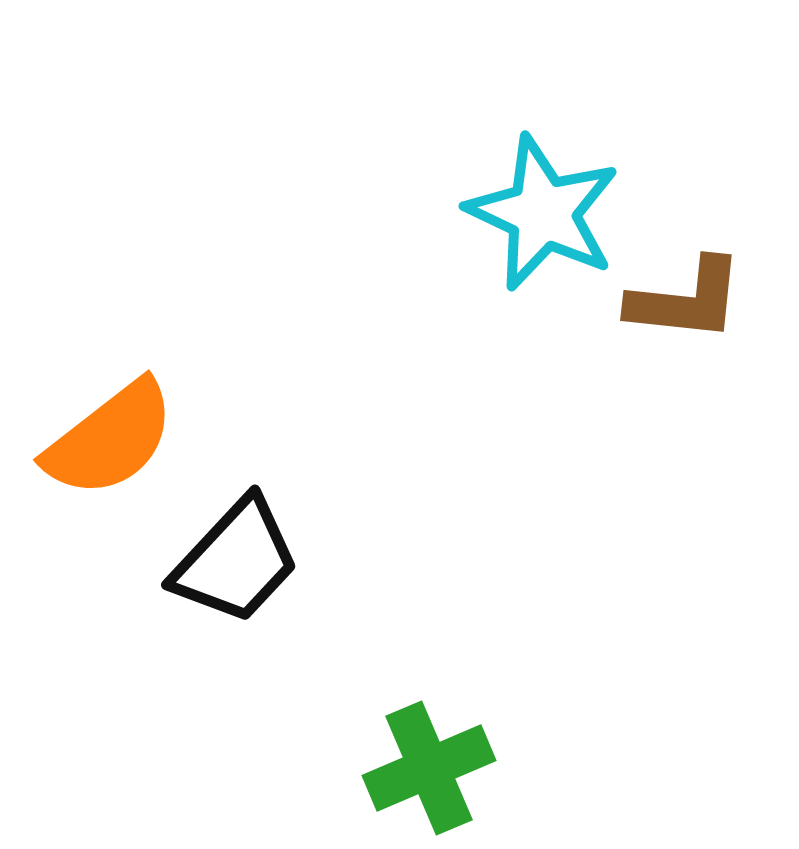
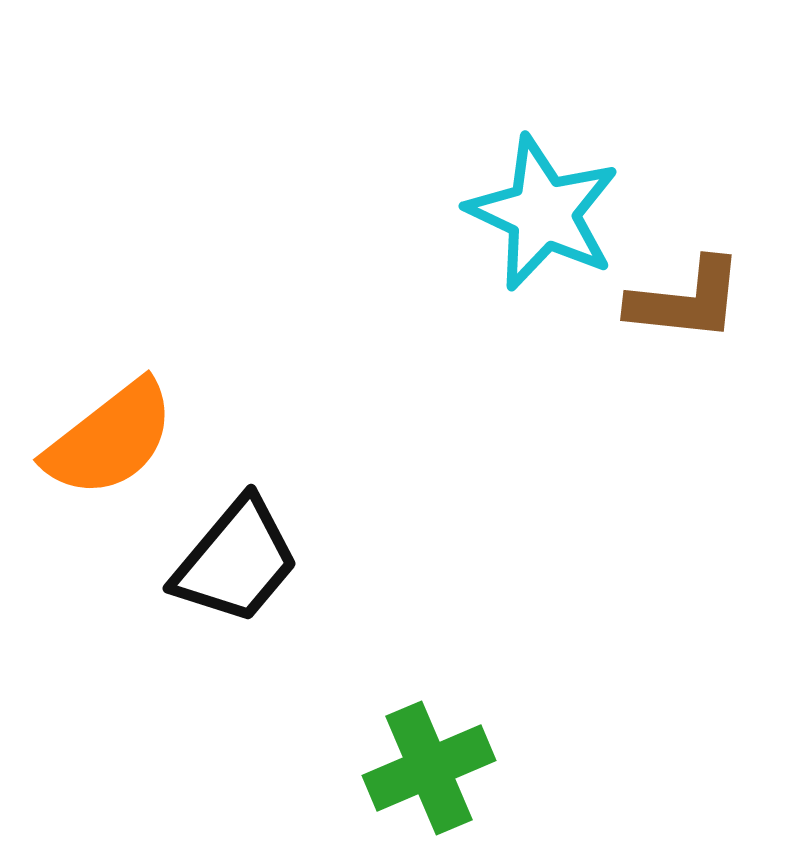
black trapezoid: rotated 3 degrees counterclockwise
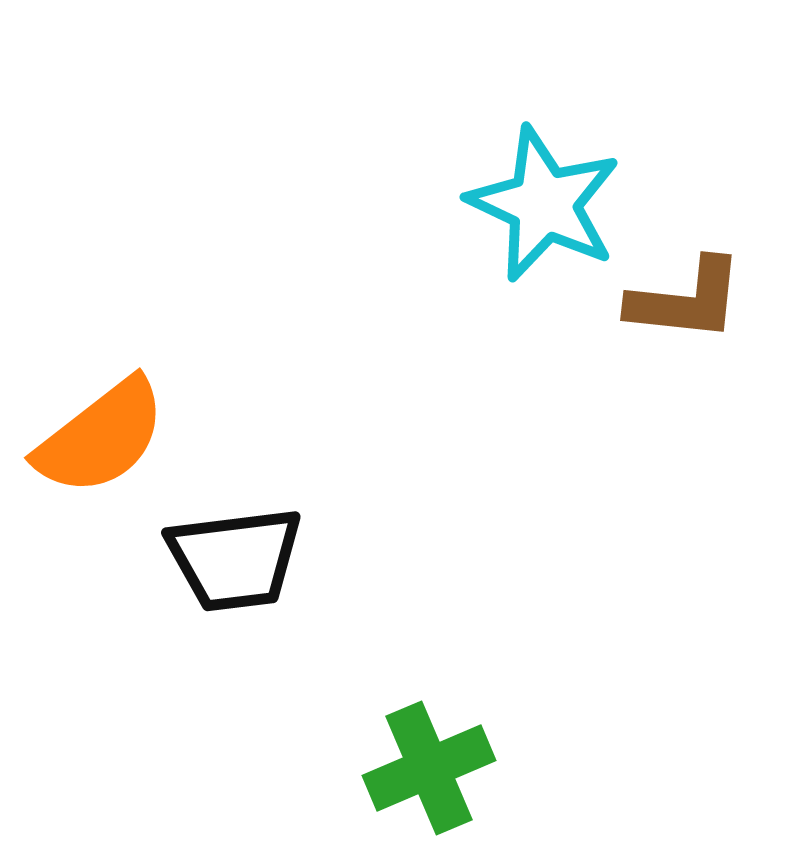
cyan star: moved 1 px right, 9 px up
orange semicircle: moved 9 px left, 2 px up
black trapezoid: moved 1 px left, 2 px up; rotated 43 degrees clockwise
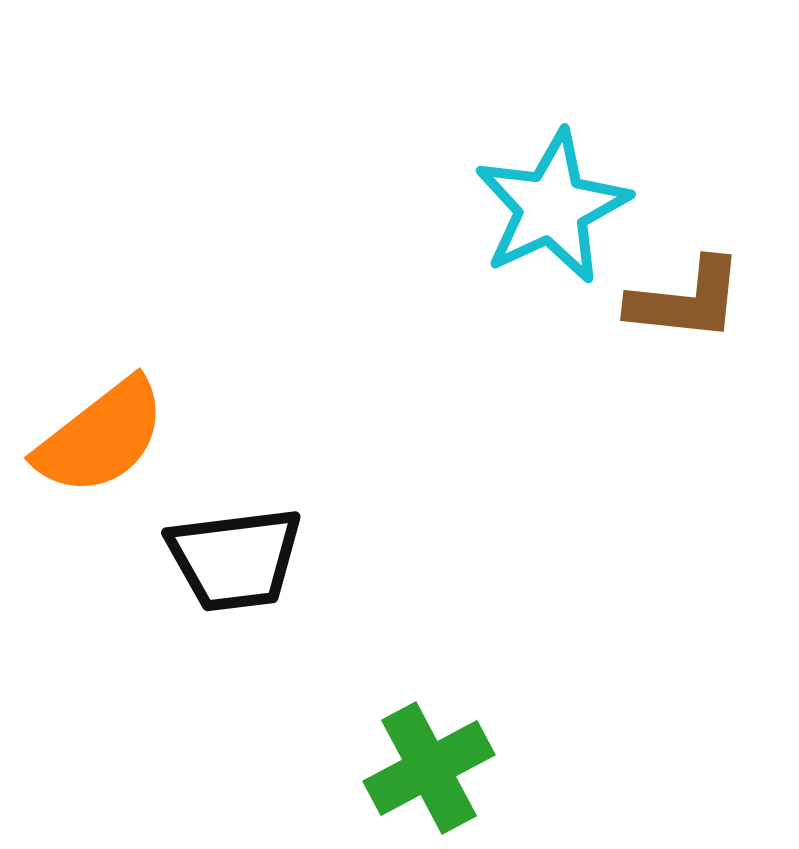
cyan star: moved 8 px right, 3 px down; rotated 22 degrees clockwise
green cross: rotated 5 degrees counterclockwise
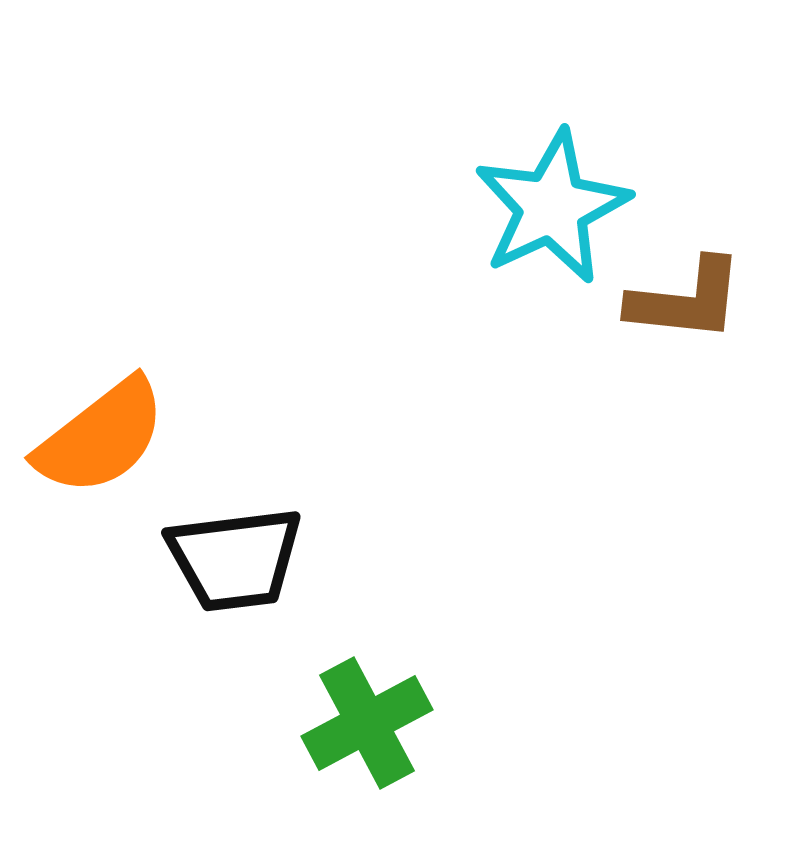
green cross: moved 62 px left, 45 px up
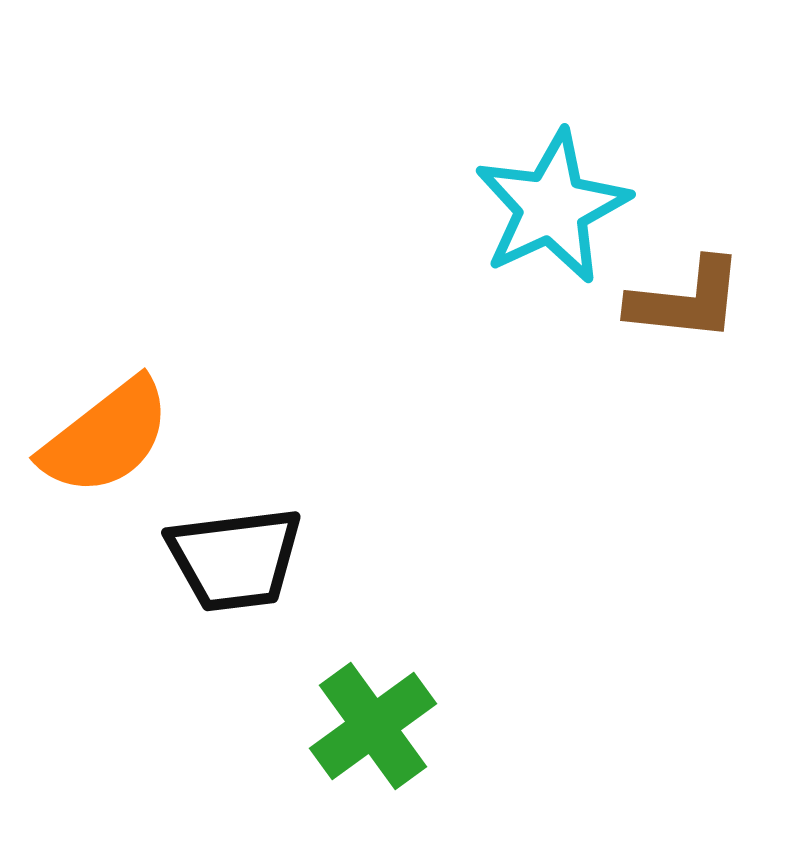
orange semicircle: moved 5 px right
green cross: moved 6 px right, 3 px down; rotated 8 degrees counterclockwise
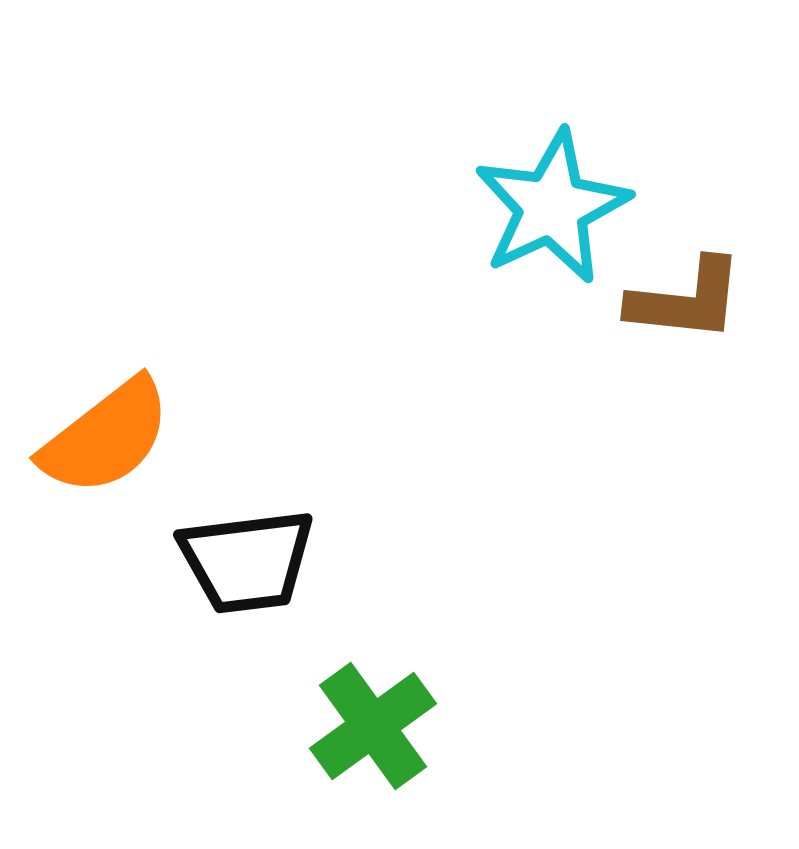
black trapezoid: moved 12 px right, 2 px down
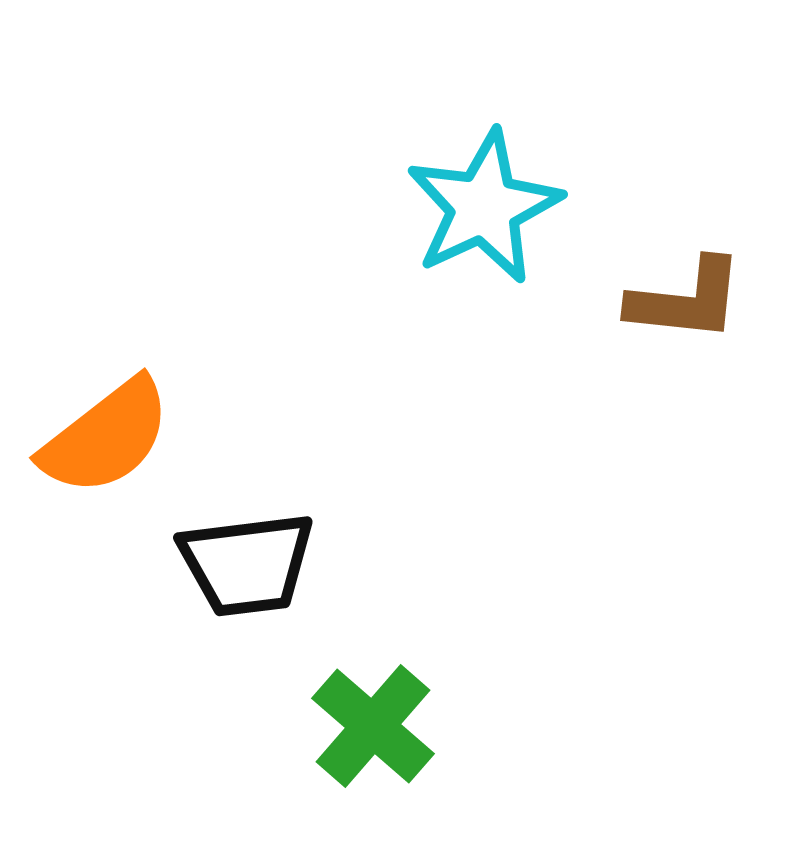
cyan star: moved 68 px left
black trapezoid: moved 3 px down
green cross: rotated 13 degrees counterclockwise
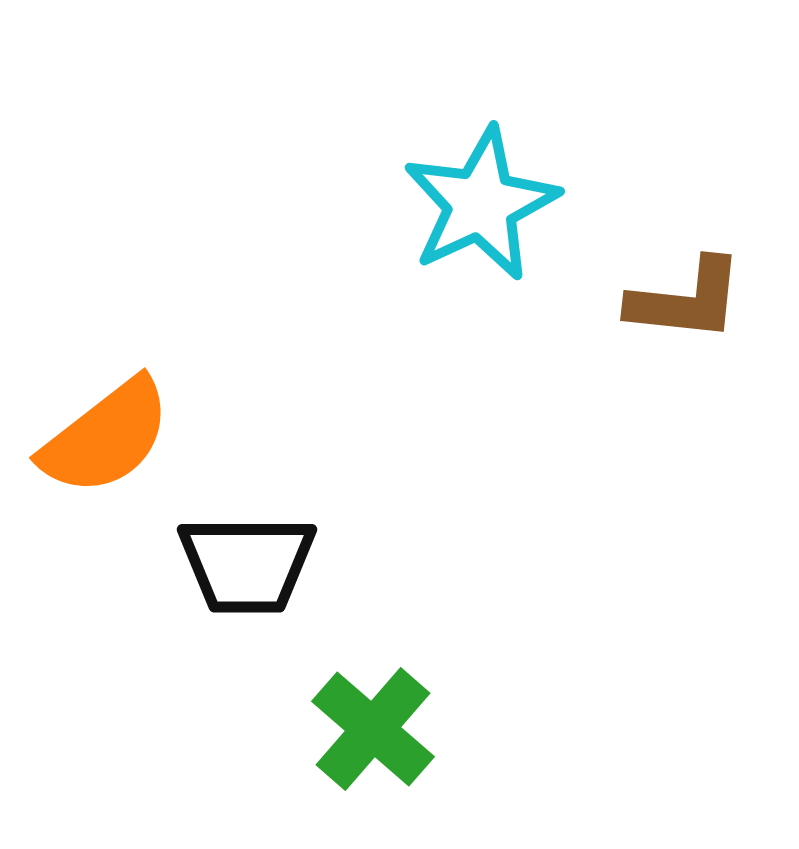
cyan star: moved 3 px left, 3 px up
black trapezoid: rotated 7 degrees clockwise
green cross: moved 3 px down
